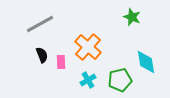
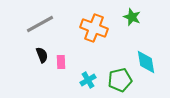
orange cross: moved 6 px right, 19 px up; rotated 20 degrees counterclockwise
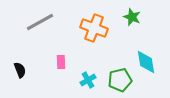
gray line: moved 2 px up
black semicircle: moved 22 px left, 15 px down
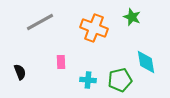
black semicircle: moved 2 px down
cyan cross: rotated 35 degrees clockwise
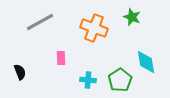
pink rectangle: moved 4 px up
green pentagon: rotated 20 degrees counterclockwise
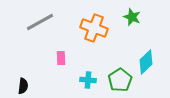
cyan diamond: rotated 55 degrees clockwise
black semicircle: moved 3 px right, 14 px down; rotated 28 degrees clockwise
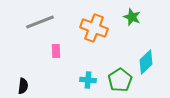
gray line: rotated 8 degrees clockwise
pink rectangle: moved 5 px left, 7 px up
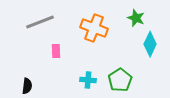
green star: moved 4 px right, 1 px down
cyan diamond: moved 4 px right, 18 px up; rotated 20 degrees counterclockwise
black semicircle: moved 4 px right
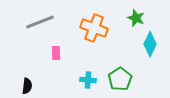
pink rectangle: moved 2 px down
green pentagon: moved 1 px up
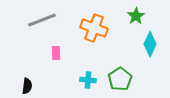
green star: moved 2 px up; rotated 18 degrees clockwise
gray line: moved 2 px right, 2 px up
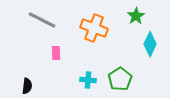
gray line: rotated 48 degrees clockwise
